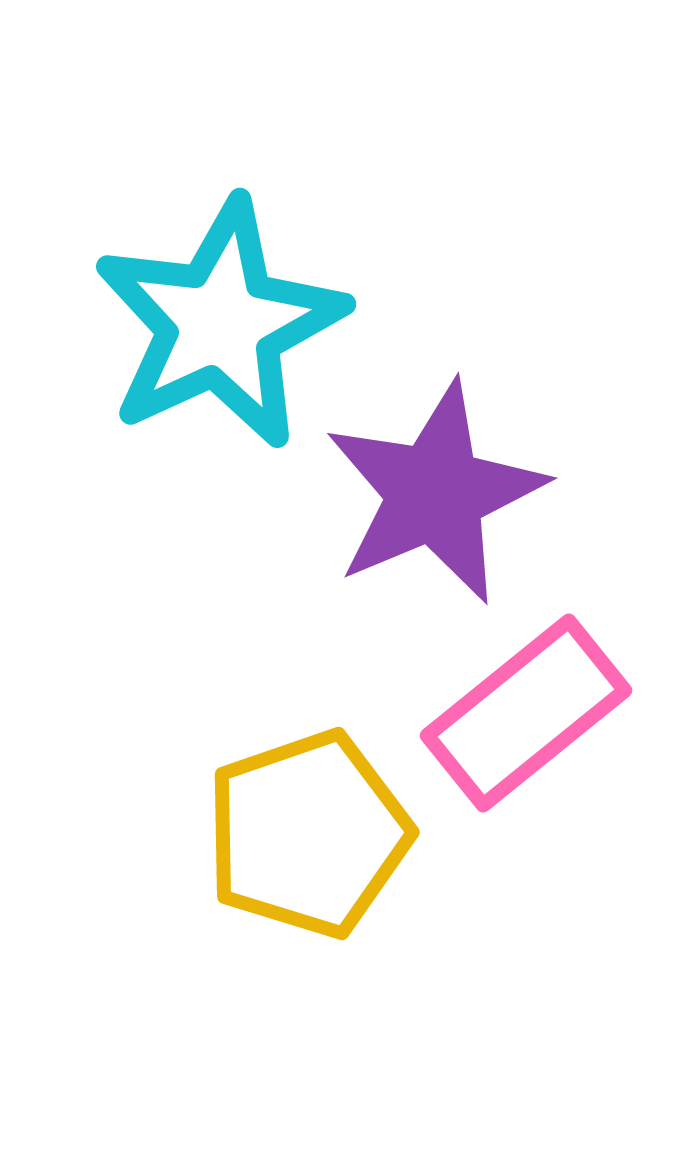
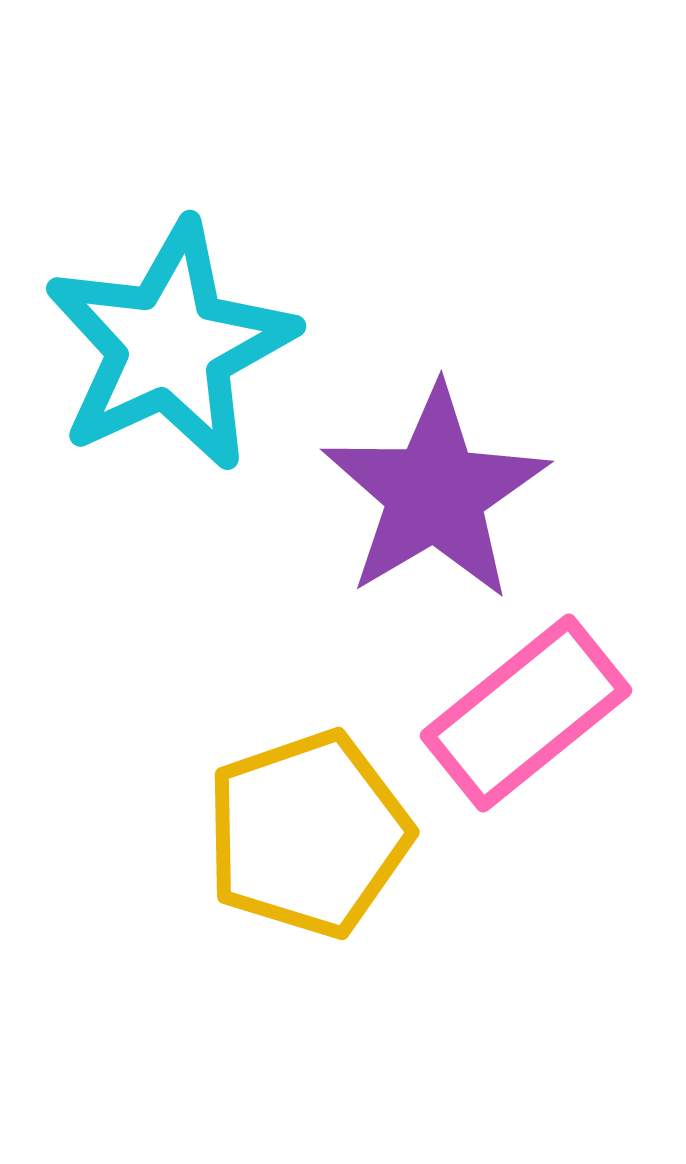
cyan star: moved 50 px left, 22 px down
purple star: rotated 8 degrees counterclockwise
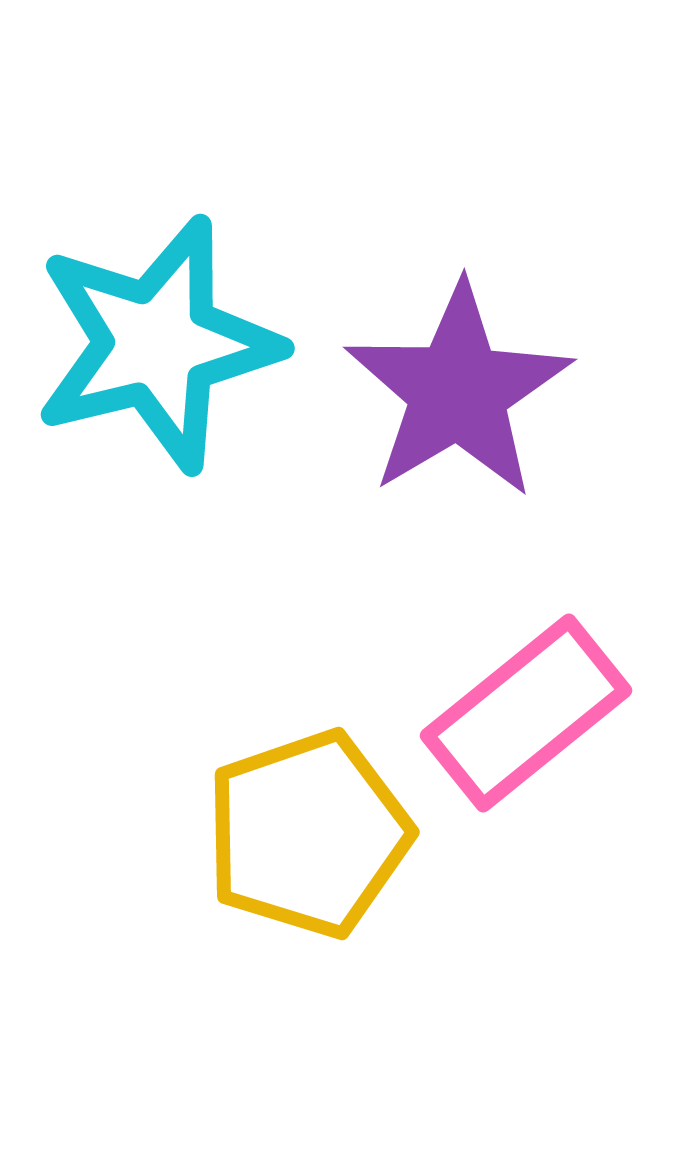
cyan star: moved 13 px left, 2 px up; rotated 11 degrees clockwise
purple star: moved 23 px right, 102 px up
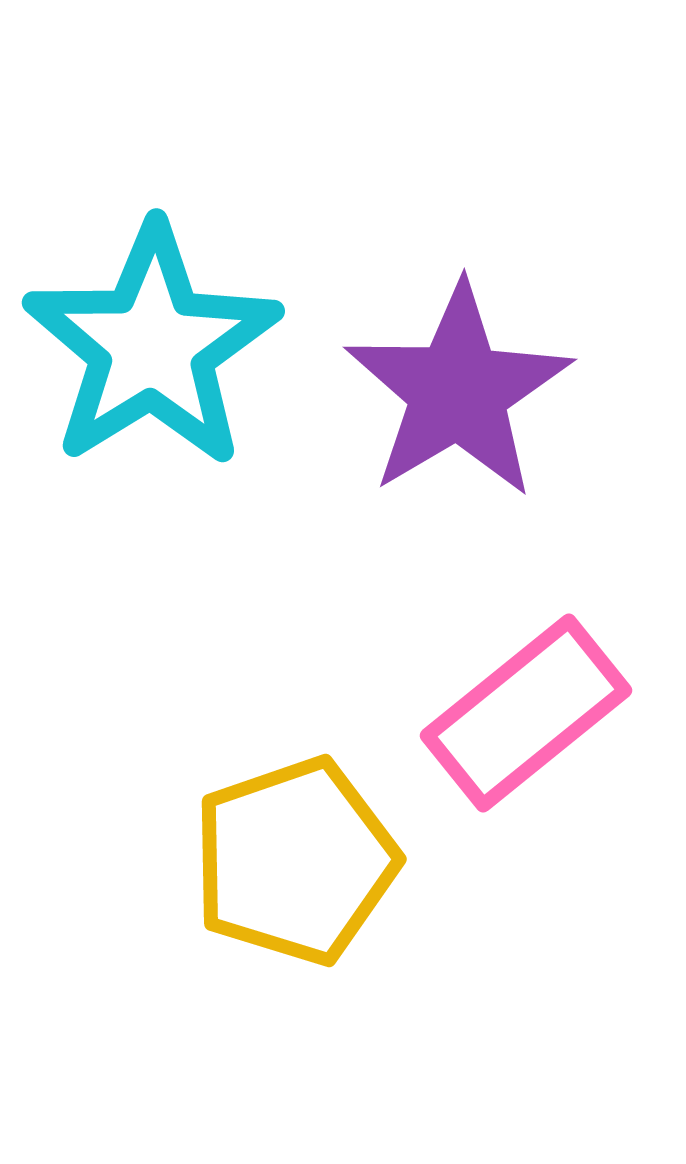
cyan star: moved 5 px left, 2 px down; rotated 18 degrees counterclockwise
yellow pentagon: moved 13 px left, 27 px down
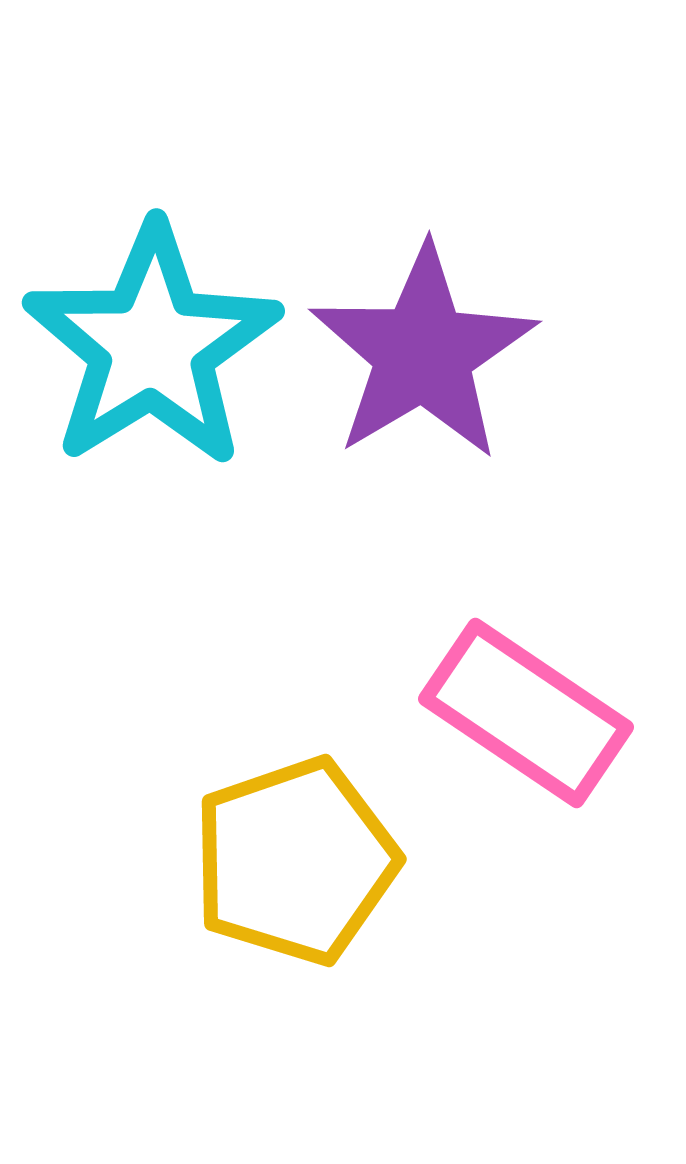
purple star: moved 35 px left, 38 px up
pink rectangle: rotated 73 degrees clockwise
